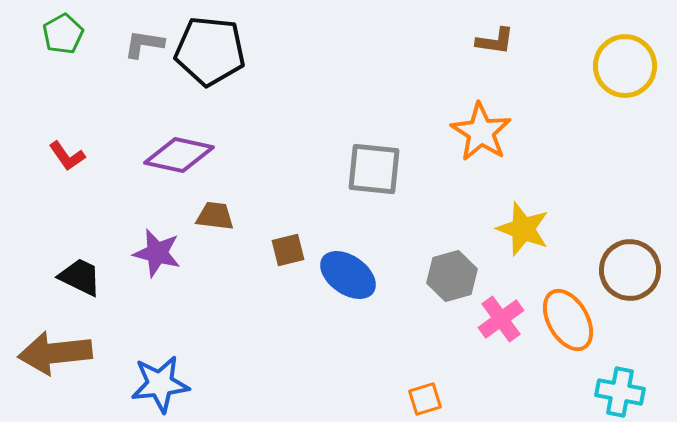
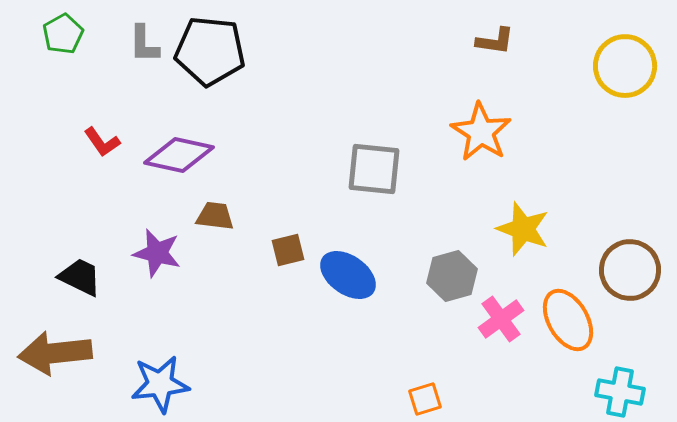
gray L-shape: rotated 99 degrees counterclockwise
red L-shape: moved 35 px right, 14 px up
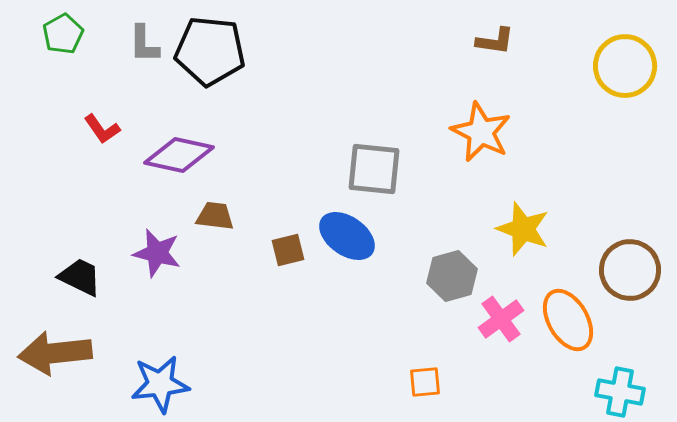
orange star: rotated 6 degrees counterclockwise
red L-shape: moved 13 px up
blue ellipse: moved 1 px left, 39 px up
orange square: moved 17 px up; rotated 12 degrees clockwise
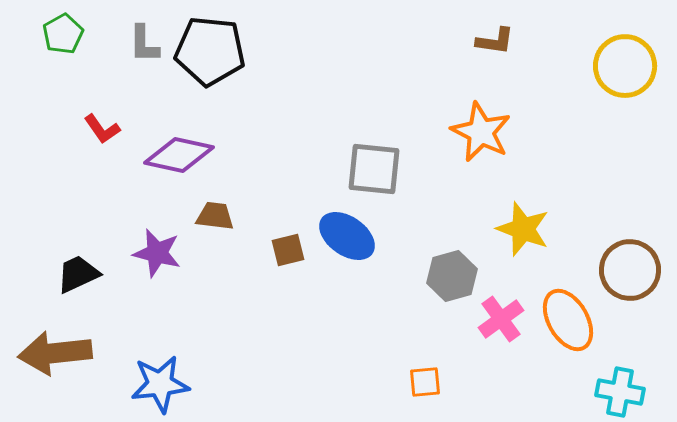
black trapezoid: moved 2 px left, 3 px up; rotated 51 degrees counterclockwise
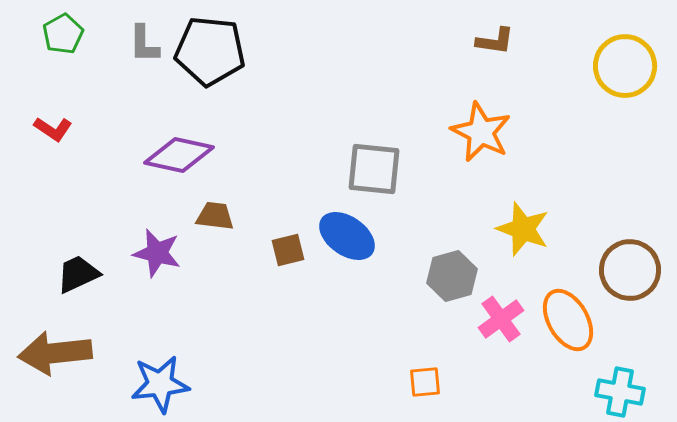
red L-shape: moved 49 px left; rotated 21 degrees counterclockwise
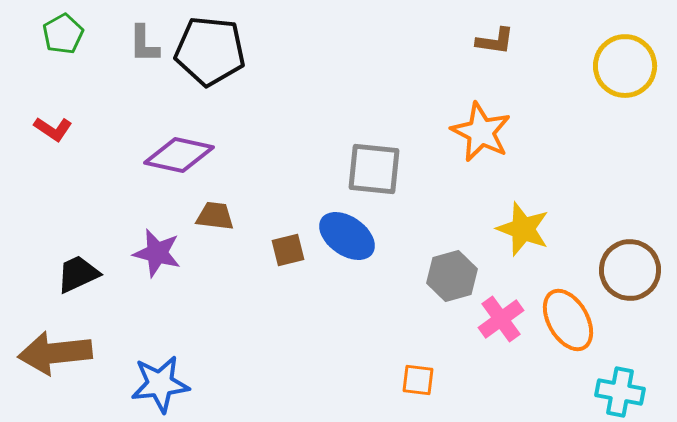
orange square: moved 7 px left, 2 px up; rotated 12 degrees clockwise
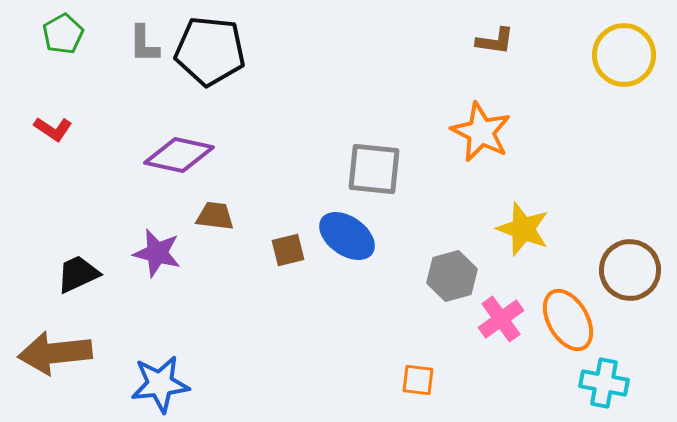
yellow circle: moved 1 px left, 11 px up
cyan cross: moved 16 px left, 9 px up
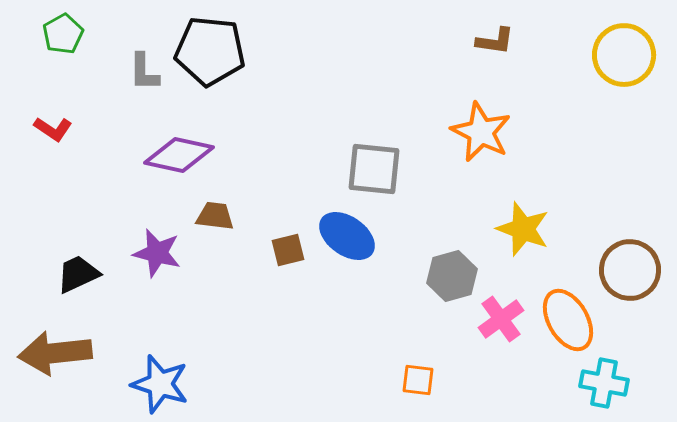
gray L-shape: moved 28 px down
blue star: rotated 24 degrees clockwise
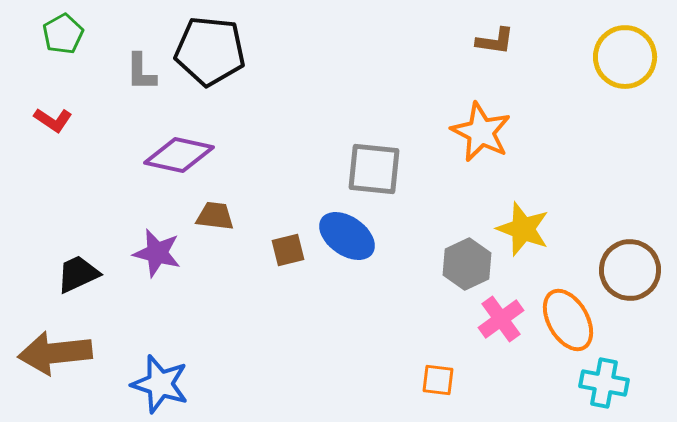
yellow circle: moved 1 px right, 2 px down
gray L-shape: moved 3 px left
red L-shape: moved 9 px up
gray hexagon: moved 15 px right, 12 px up; rotated 9 degrees counterclockwise
orange square: moved 20 px right
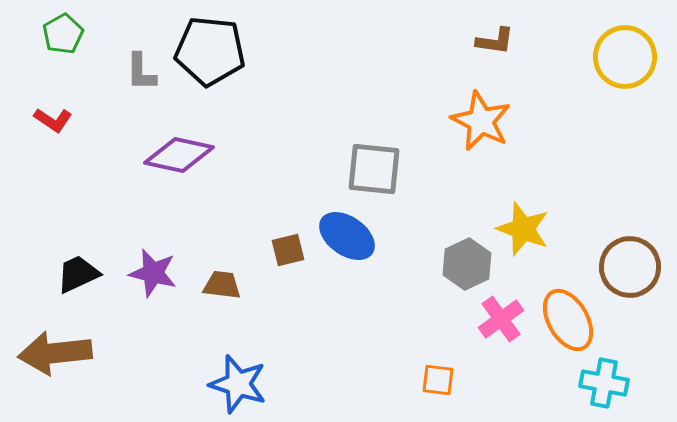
orange star: moved 11 px up
brown trapezoid: moved 7 px right, 69 px down
purple star: moved 4 px left, 20 px down
brown circle: moved 3 px up
blue star: moved 78 px right
